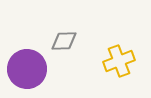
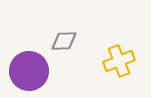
purple circle: moved 2 px right, 2 px down
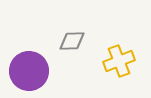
gray diamond: moved 8 px right
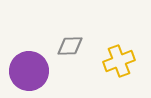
gray diamond: moved 2 px left, 5 px down
